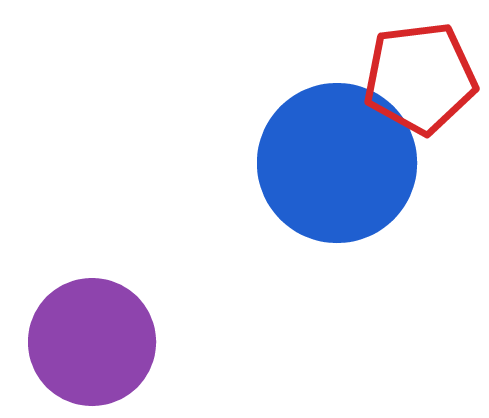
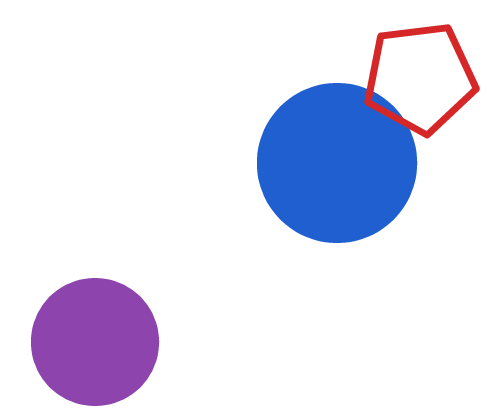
purple circle: moved 3 px right
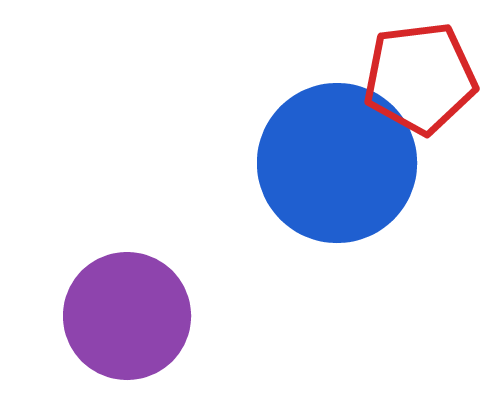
purple circle: moved 32 px right, 26 px up
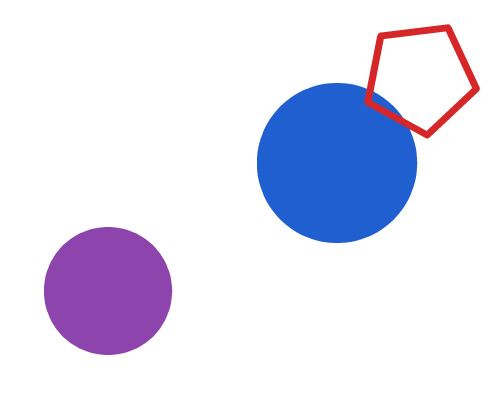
purple circle: moved 19 px left, 25 px up
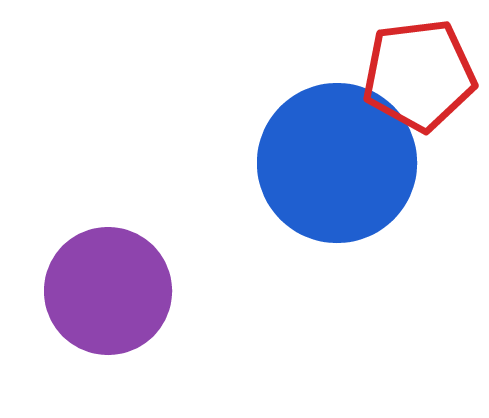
red pentagon: moved 1 px left, 3 px up
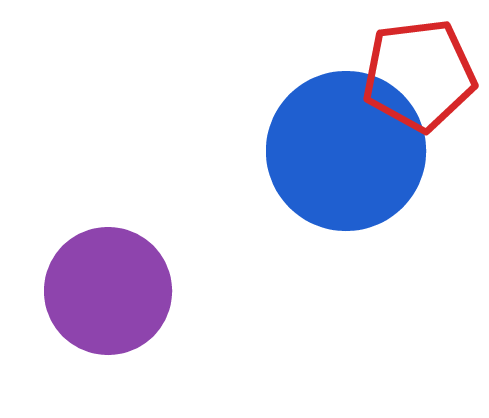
blue circle: moved 9 px right, 12 px up
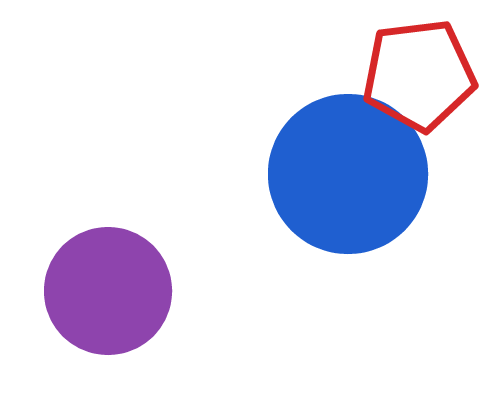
blue circle: moved 2 px right, 23 px down
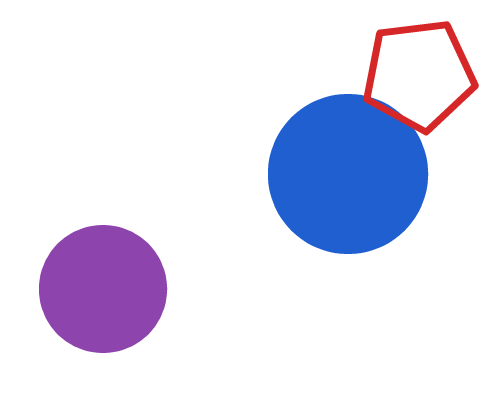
purple circle: moved 5 px left, 2 px up
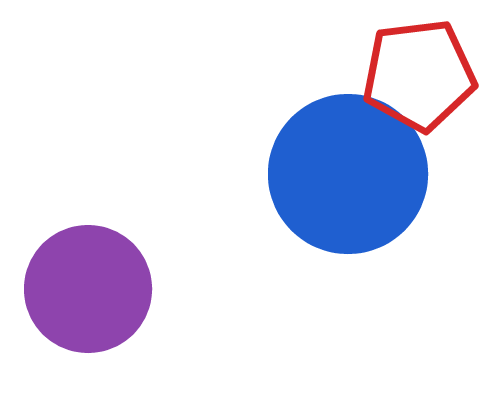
purple circle: moved 15 px left
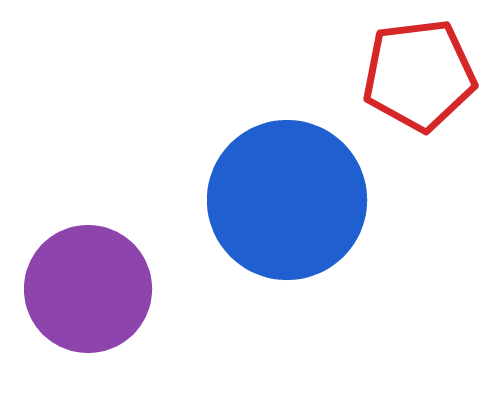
blue circle: moved 61 px left, 26 px down
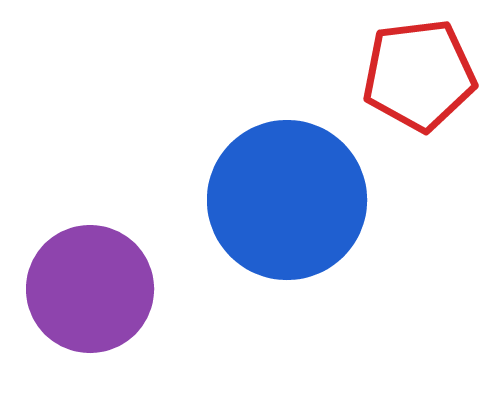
purple circle: moved 2 px right
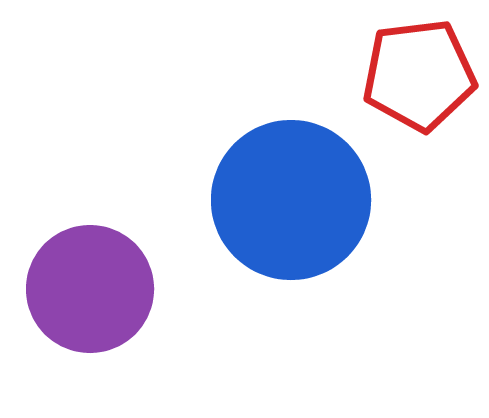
blue circle: moved 4 px right
